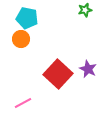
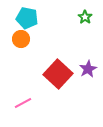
green star: moved 7 px down; rotated 24 degrees counterclockwise
purple star: rotated 18 degrees clockwise
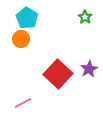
cyan pentagon: rotated 20 degrees clockwise
purple star: moved 1 px right
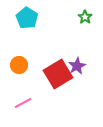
orange circle: moved 2 px left, 26 px down
purple star: moved 12 px left, 3 px up
red square: rotated 16 degrees clockwise
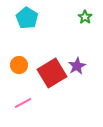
red square: moved 6 px left, 1 px up
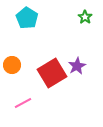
orange circle: moved 7 px left
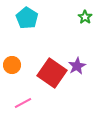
red square: rotated 24 degrees counterclockwise
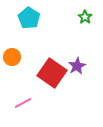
cyan pentagon: moved 2 px right
orange circle: moved 8 px up
